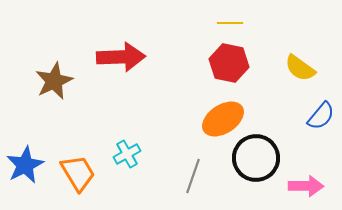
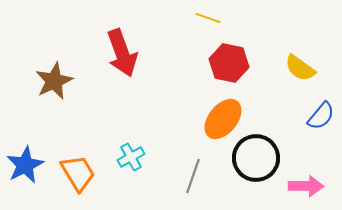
yellow line: moved 22 px left, 5 px up; rotated 20 degrees clockwise
red arrow: moved 1 px right, 4 px up; rotated 72 degrees clockwise
orange ellipse: rotated 18 degrees counterclockwise
cyan cross: moved 4 px right, 3 px down
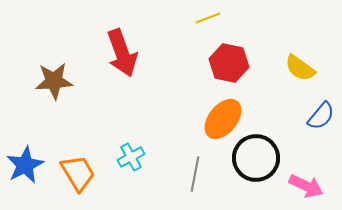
yellow line: rotated 40 degrees counterclockwise
brown star: rotated 21 degrees clockwise
gray line: moved 2 px right, 2 px up; rotated 8 degrees counterclockwise
pink arrow: rotated 24 degrees clockwise
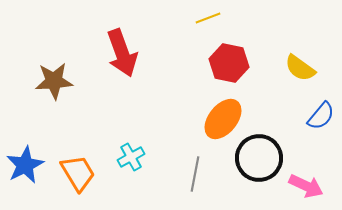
black circle: moved 3 px right
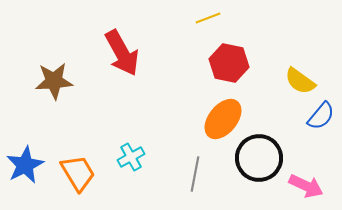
red arrow: rotated 9 degrees counterclockwise
yellow semicircle: moved 13 px down
